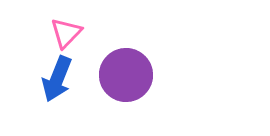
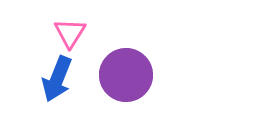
pink triangle: moved 4 px right; rotated 12 degrees counterclockwise
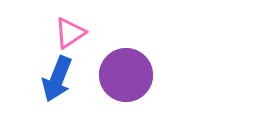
pink triangle: rotated 24 degrees clockwise
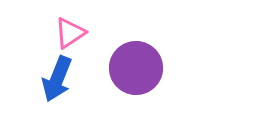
purple circle: moved 10 px right, 7 px up
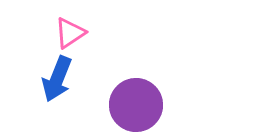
purple circle: moved 37 px down
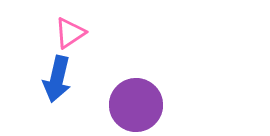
blue arrow: rotated 9 degrees counterclockwise
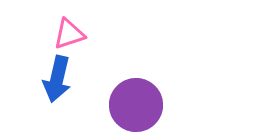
pink triangle: moved 1 px left, 1 px down; rotated 16 degrees clockwise
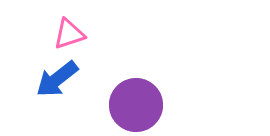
blue arrow: rotated 39 degrees clockwise
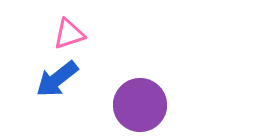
purple circle: moved 4 px right
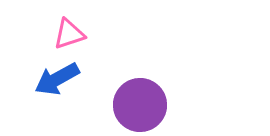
blue arrow: rotated 9 degrees clockwise
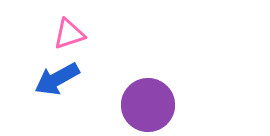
purple circle: moved 8 px right
